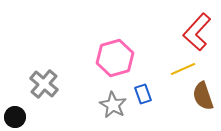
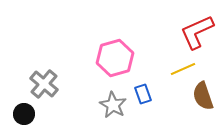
red L-shape: rotated 24 degrees clockwise
black circle: moved 9 px right, 3 px up
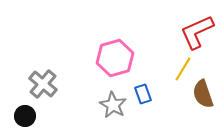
yellow line: rotated 35 degrees counterclockwise
gray cross: moved 1 px left
brown semicircle: moved 2 px up
black circle: moved 1 px right, 2 px down
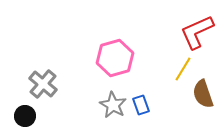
blue rectangle: moved 2 px left, 11 px down
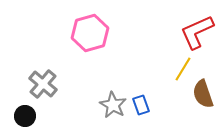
pink hexagon: moved 25 px left, 25 px up
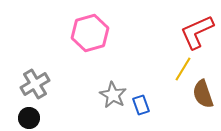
gray cross: moved 8 px left; rotated 20 degrees clockwise
gray star: moved 10 px up
black circle: moved 4 px right, 2 px down
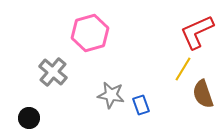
gray cross: moved 18 px right, 12 px up; rotated 20 degrees counterclockwise
gray star: moved 2 px left; rotated 20 degrees counterclockwise
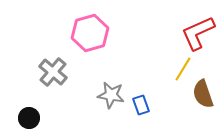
red L-shape: moved 1 px right, 1 px down
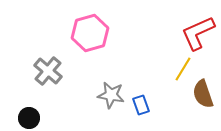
gray cross: moved 5 px left, 1 px up
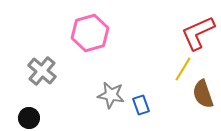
gray cross: moved 6 px left
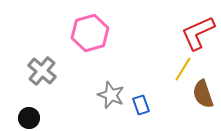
gray star: rotated 12 degrees clockwise
